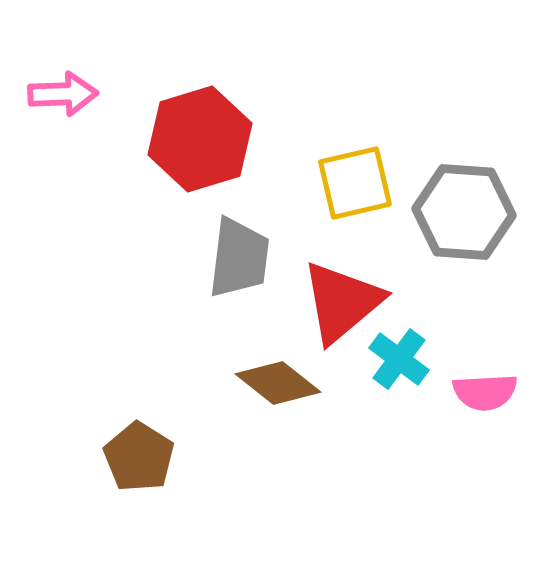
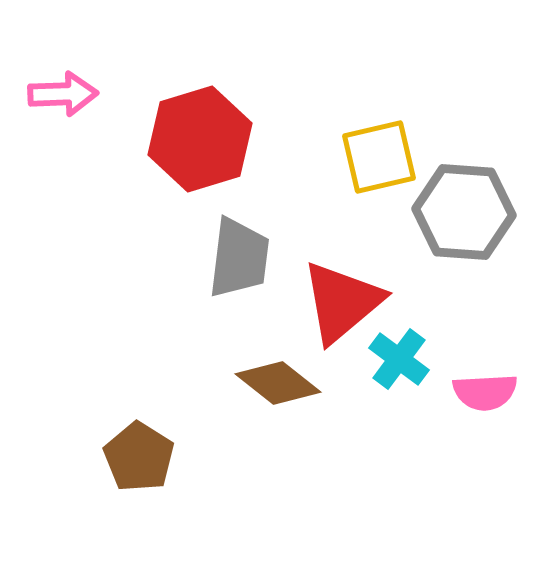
yellow square: moved 24 px right, 26 px up
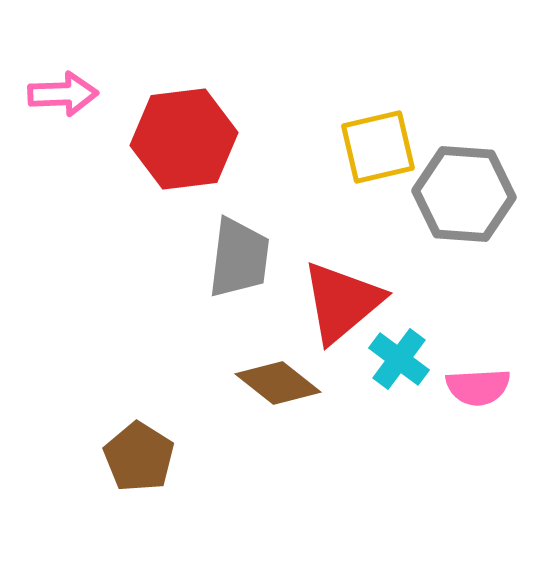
red hexagon: moved 16 px left; rotated 10 degrees clockwise
yellow square: moved 1 px left, 10 px up
gray hexagon: moved 18 px up
pink semicircle: moved 7 px left, 5 px up
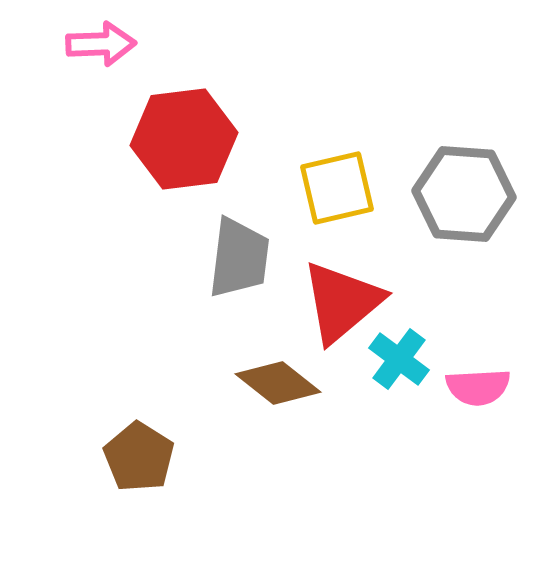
pink arrow: moved 38 px right, 50 px up
yellow square: moved 41 px left, 41 px down
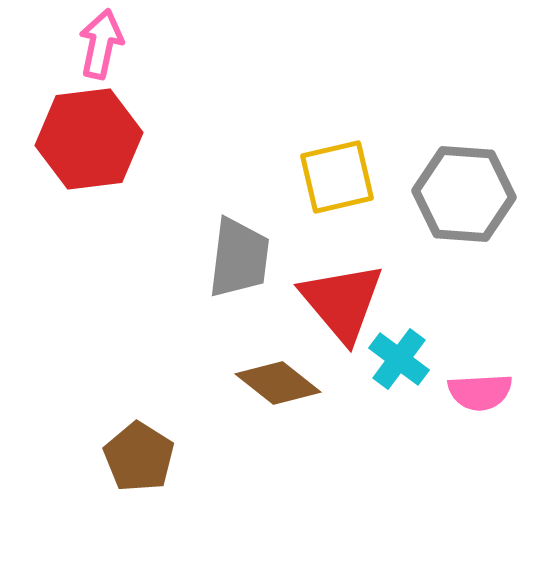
pink arrow: rotated 76 degrees counterclockwise
red hexagon: moved 95 px left
yellow square: moved 11 px up
red triangle: rotated 30 degrees counterclockwise
pink semicircle: moved 2 px right, 5 px down
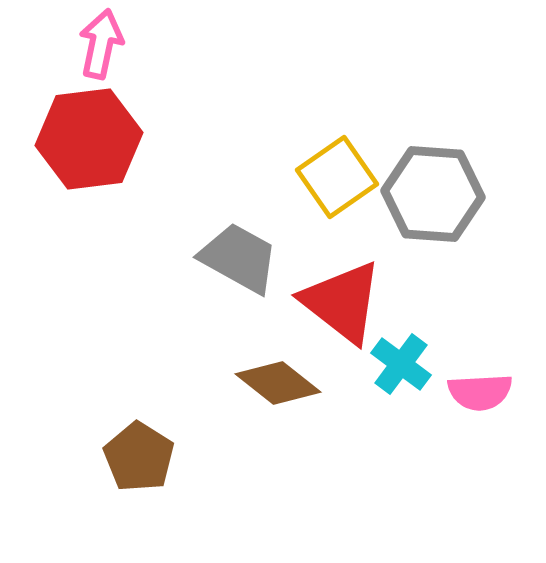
yellow square: rotated 22 degrees counterclockwise
gray hexagon: moved 31 px left
gray trapezoid: rotated 68 degrees counterclockwise
red triangle: rotated 12 degrees counterclockwise
cyan cross: moved 2 px right, 5 px down
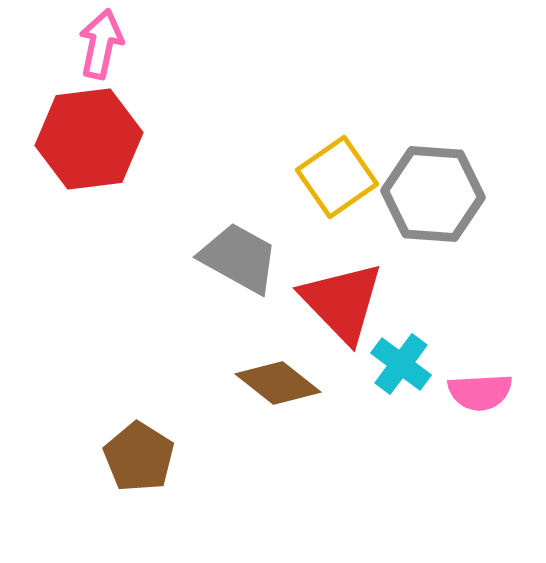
red triangle: rotated 8 degrees clockwise
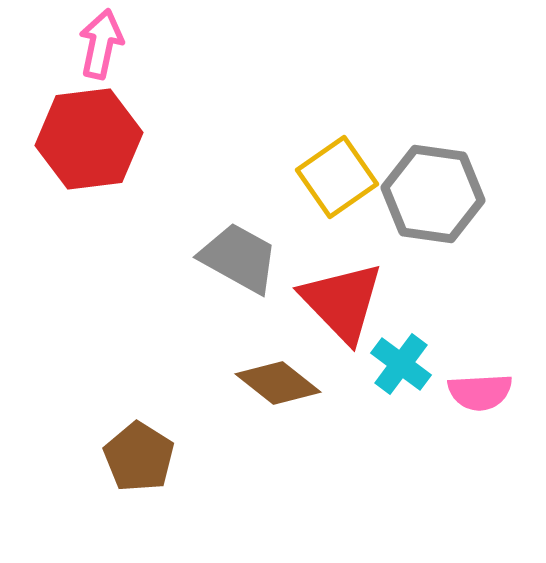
gray hexagon: rotated 4 degrees clockwise
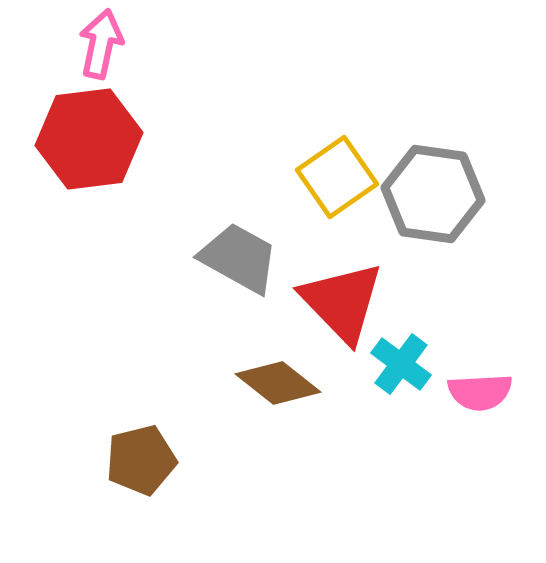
brown pentagon: moved 2 px right, 3 px down; rotated 26 degrees clockwise
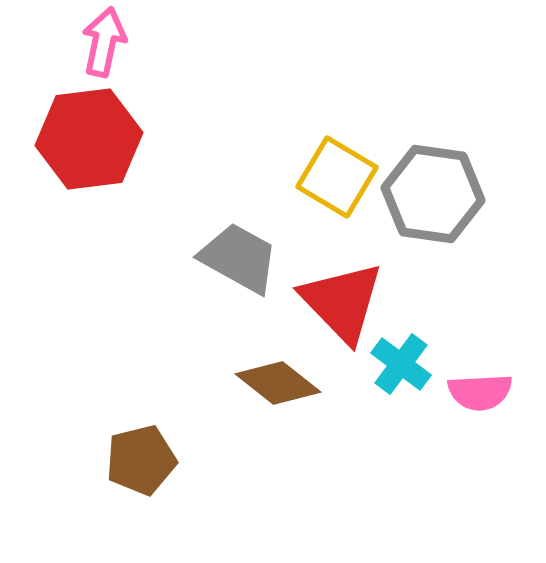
pink arrow: moved 3 px right, 2 px up
yellow square: rotated 24 degrees counterclockwise
